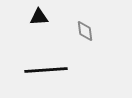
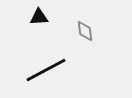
black line: rotated 24 degrees counterclockwise
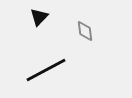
black triangle: rotated 42 degrees counterclockwise
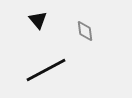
black triangle: moved 1 px left, 3 px down; rotated 24 degrees counterclockwise
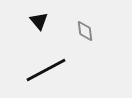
black triangle: moved 1 px right, 1 px down
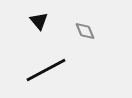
gray diamond: rotated 15 degrees counterclockwise
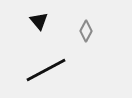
gray diamond: moved 1 px right; rotated 50 degrees clockwise
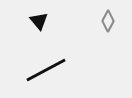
gray diamond: moved 22 px right, 10 px up
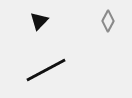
black triangle: rotated 24 degrees clockwise
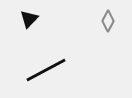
black triangle: moved 10 px left, 2 px up
